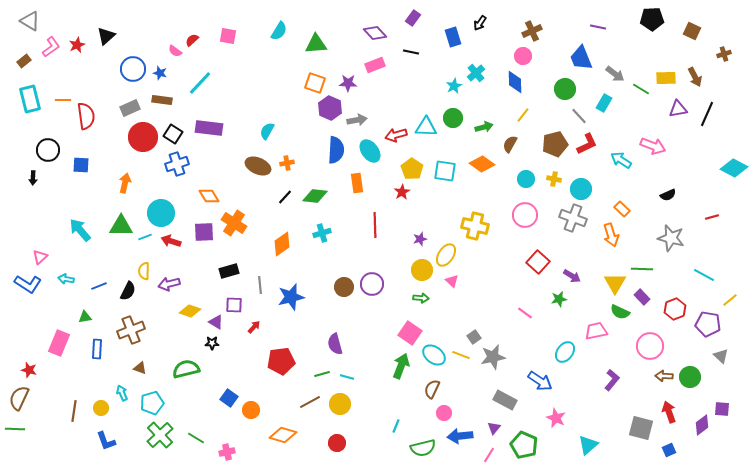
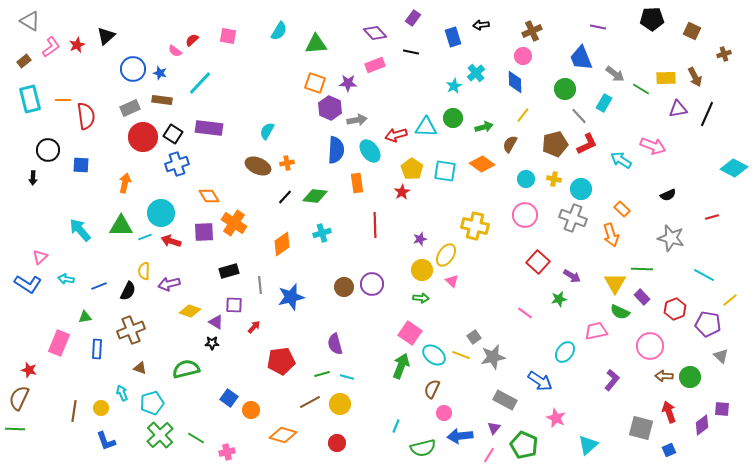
black arrow at (480, 23): moved 1 px right, 2 px down; rotated 49 degrees clockwise
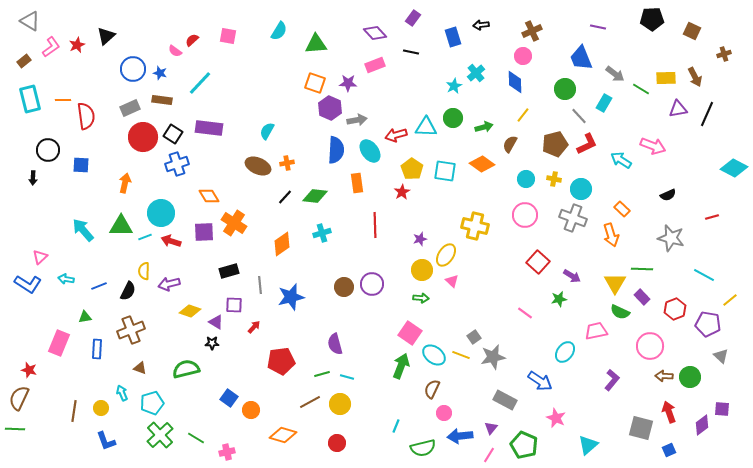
cyan arrow at (80, 230): moved 3 px right
purple triangle at (494, 428): moved 3 px left
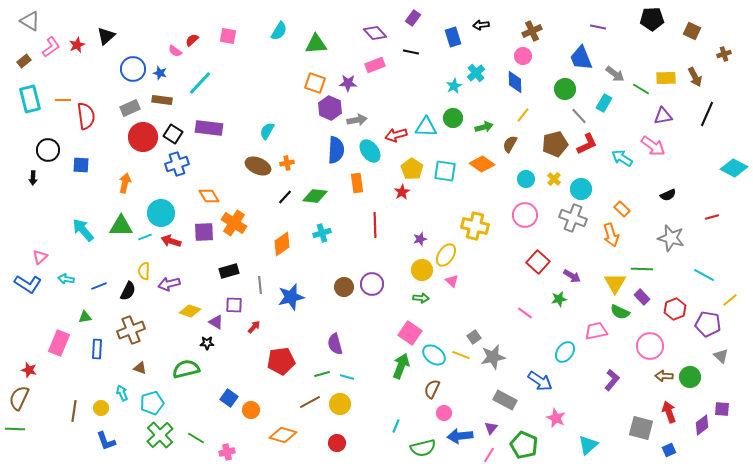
purple triangle at (678, 109): moved 15 px left, 7 px down
pink arrow at (653, 146): rotated 15 degrees clockwise
cyan arrow at (621, 160): moved 1 px right, 2 px up
yellow cross at (554, 179): rotated 32 degrees clockwise
black star at (212, 343): moved 5 px left
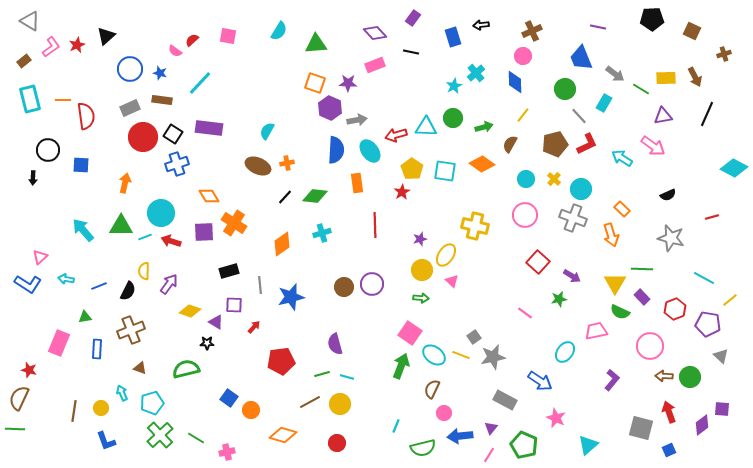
blue circle at (133, 69): moved 3 px left
cyan line at (704, 275): moved 3 px down
purple arrow at (169, 284): rotated 140 degrees clockwise
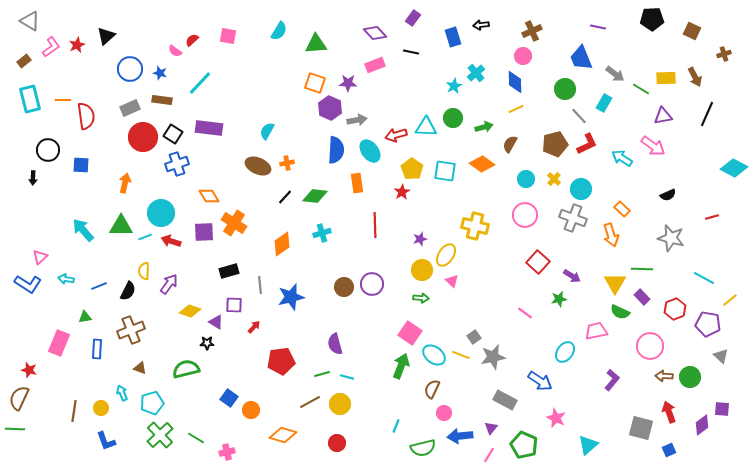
yellow line at (523, 115): moved 7 px left, 6 px up; rotated 28 degrees clockwise
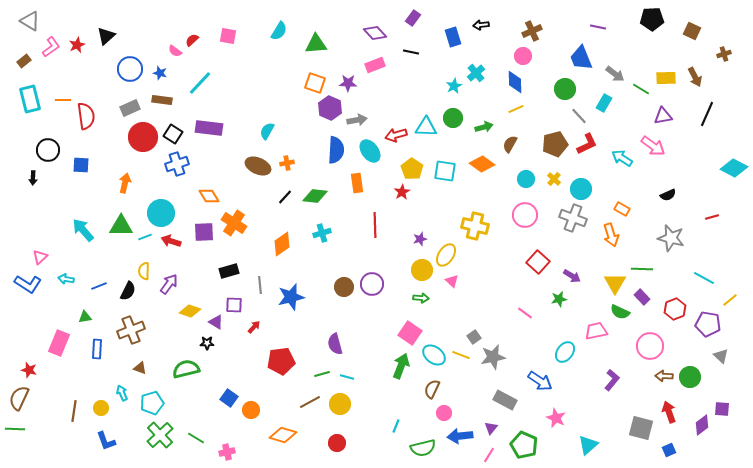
orange rectangle at (622, 209): rotated 14 degrees counterclockwise
